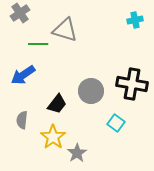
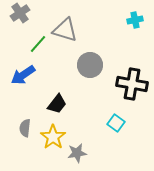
green line: rotated 48 degrees counterclockwise
gray circle: moved 1 px left, 26 px up
gray semicircle: moved 3 px right, 8 px down
gray star: rotated 24 degrees clockwise
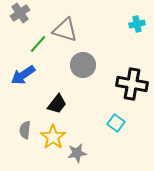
cyan cross: moved 2 px right, 4 px down
gray circle: moved 7 px left
gray semicircle: moved 2 px down
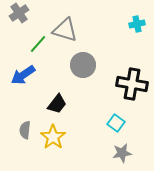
gray cross: moved 1 px left
gray star: moved 45 px right
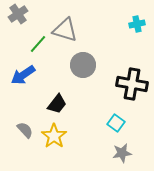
gray cross: moved 1 px left, 1 px down
gray semicircle: rotated 132 degrees clockwise
yellow star: moved 1 px right, 1 px up
